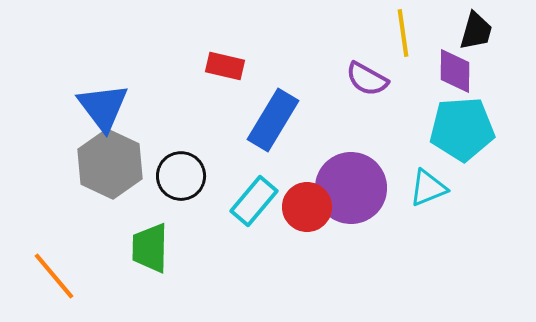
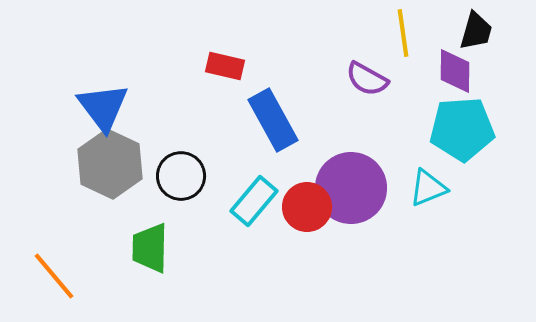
blue rectangle: rotated 60 degrees counterclockwise
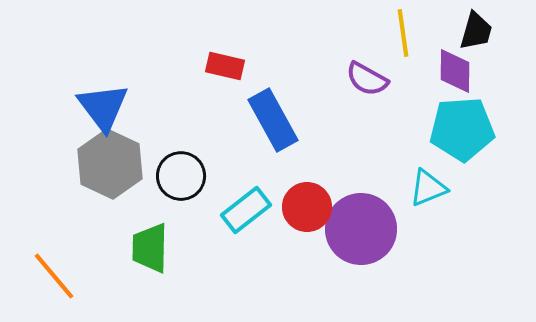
purple circle: moved 10 px right, 41 px down
cyan rectangle: moved 8 px left, 9 px down; rotated 12 degrees clockwise
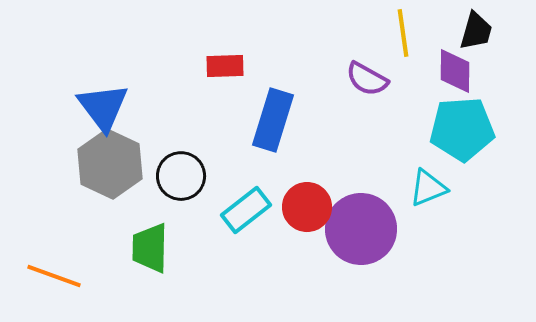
red rectangle: rotated 15 degrees counterclockwise
blue rectangle: rotated 46 degrees clockwise
orange line: rotated 30 degrees counterclockwise
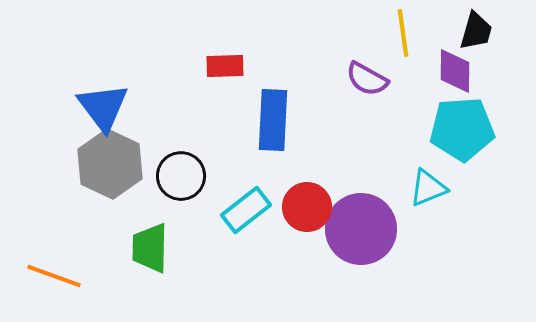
blue rectangle: rotated 14 degrees counterclockwise
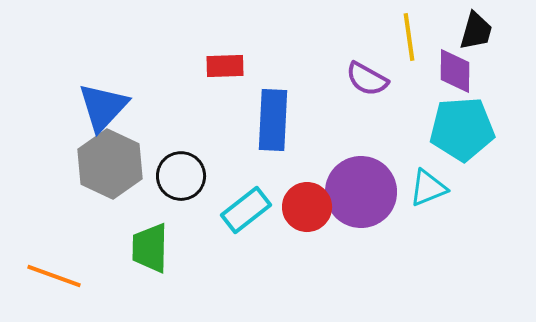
yellow line: moved 6 px right, 4 px down
blue triangle: rotated 20 degrees clockwise
purple circle: moved 37 px up
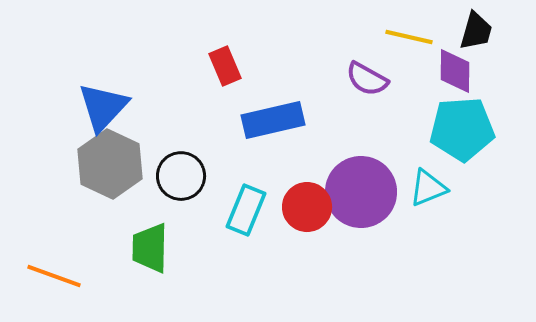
yellow line: rotated 69 degrees counterclockwise
red rectangle: rotated 69 degrees clockwise
blue rectangle: rotated 74 degrees clockwise
cyan rectangle: rotated 30 degrees counterclockwise
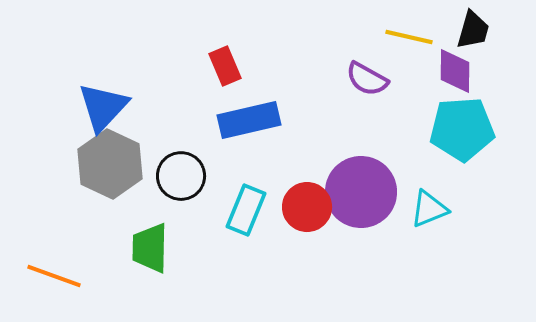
black trapezoid: moved 3 px left, 1 px up
blue rectangle: moved 24 px left
cyan triangle: moved 1 px right, 21 px down
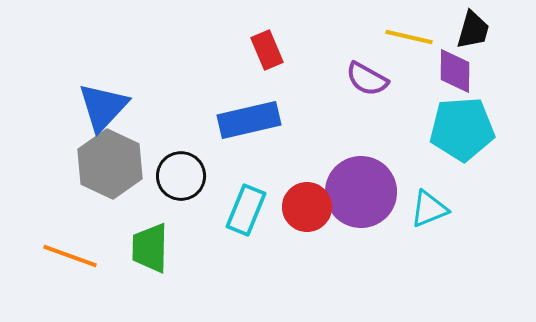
red rectangle: moved 42 px right, 16 px up
orange line: moved 16 px right, 20 px up
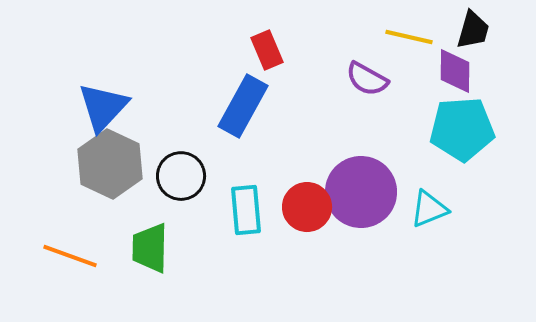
blue rectangle: moved 6 px left, 14 px up; rotated 48 degrees counterclockwise
cyan rectangle: rotated 27 degrees counterclockwise
